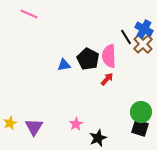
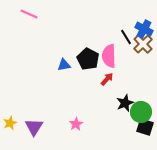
black square: moved 5 px right, 1 px up
black star: moved 27 px right, 35 px up
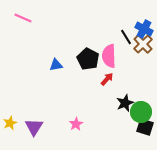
pink line: moved 6 px left, 4 px down
blue triangle: moved 8 px left
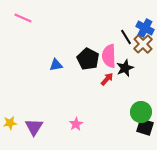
blue cross: moved 1 px right, 1 px up
black star: moved 35 px up
yellow star: rotated 16 degrees clockwise
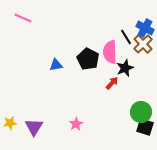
pink semicircle: moved 1 px right, 4 px up
red arrow: moved 5 px right, 4 px down
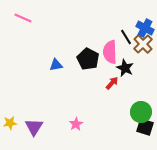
black star: rotated 24 degrees counterclockwise
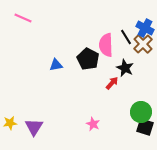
pink semicircle: moved 4 px left, 7 px up
pink star: moved 17 px right; rotated 16 degrees counterclockwise
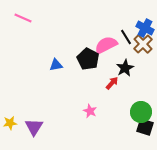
pink semicircle: rotated 65 degrees clockwise
black star: rotated 18 degrees clockwise
pink star: moved 3 px left, 13 px up
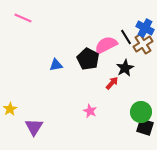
brown cross: rotated 12 degrees clockwise
yellow star: moved 14 px up; rotated 24 degrees counterclockwise
